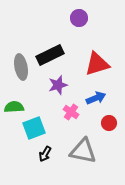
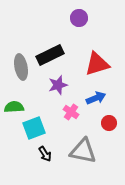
black arrow: rotated 63 degrees counterclockwise
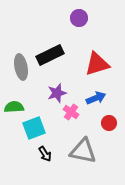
purple star: moved 1 px left, 8 px down
